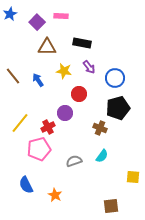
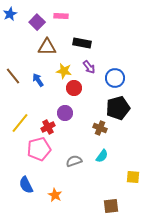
red circle: moved 5 px left, 6 px up
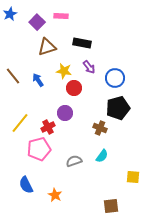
brown triangle: rotated 18 degrees counterclockwise
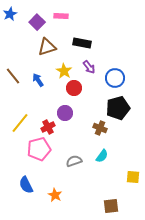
yellow star: rotated 21 degrees clockwise
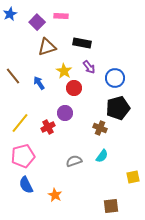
blue arrow: moved 1 px right, 3 px down
pink pentagon: moved 16 px left, 7 px down
yellow square: rotated 16 degrees counterclockwise
